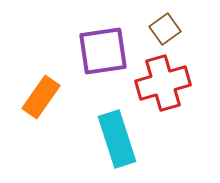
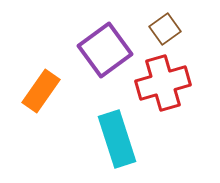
purple square: moved 2 px right, 1 px up; rotated 28 degrees counterclockwise
orange rectangle: moved 6 px up
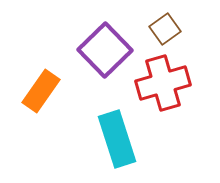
purple square: rotated 8 degrees counterclockwise
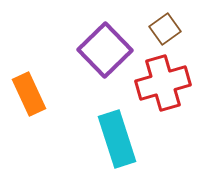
orange rectangle: moved 12 px left, 3 px down; rotated 60 degrees counterclockwise
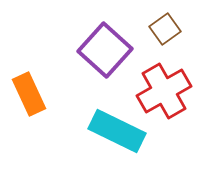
purple square: rotated 4 degrees counterclockwise
red cross: moved 1 px right, 8 px down; rotated 14 degrees counterclockwise
cyan rectangle: moved 8 px up; rotated 46 degrees counterclockwise
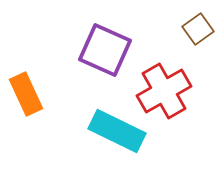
brown square: moved 33 px right
purple square: rotated 18 degrees counterclockwise
orange rectangle: moved 3 px left
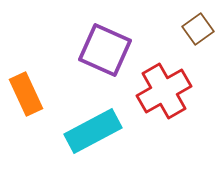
cyan rectangle: moved 24 px left; rotated 54 degrees counterclockwise
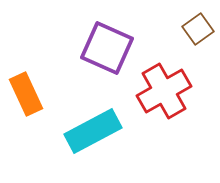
purple square: moved 2 px right, 2 px up
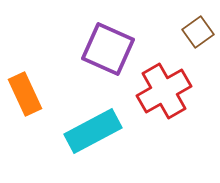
brown square: moved 3 px down
purple square: moved 1 px right, 1 px down
orange rectangle: moved 1 px left
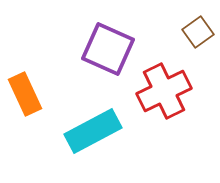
red cross: rotated 4 degrees clockwise
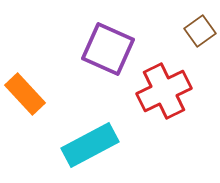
brown square: moved 2 px right, 1 px up
orange rectangle: rotated 18 degrees counterclockwise
cyan rectangle: moved 3 px left, 14 px down
